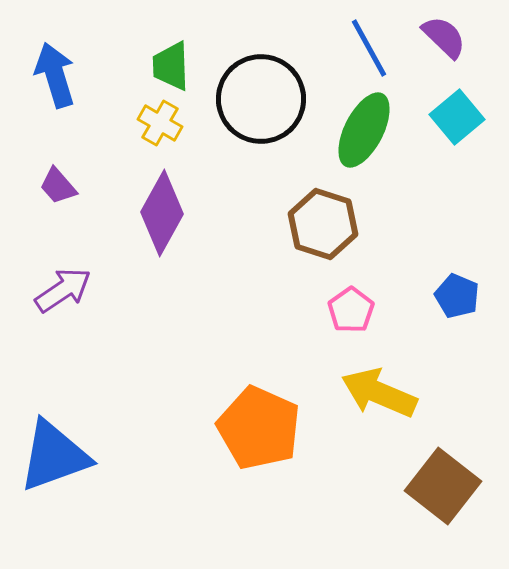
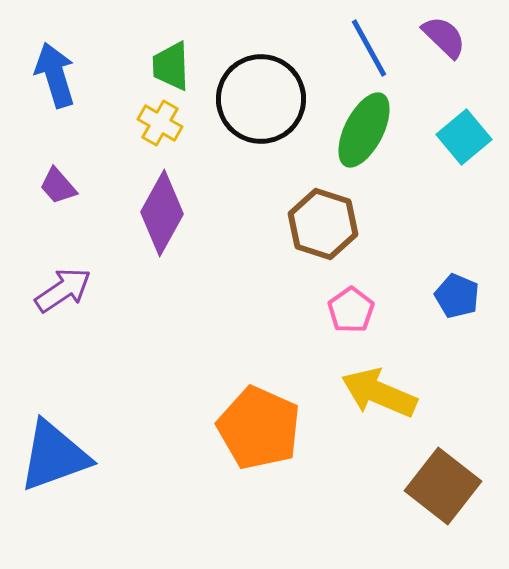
cyan square: moved 7 px right, 20 px down
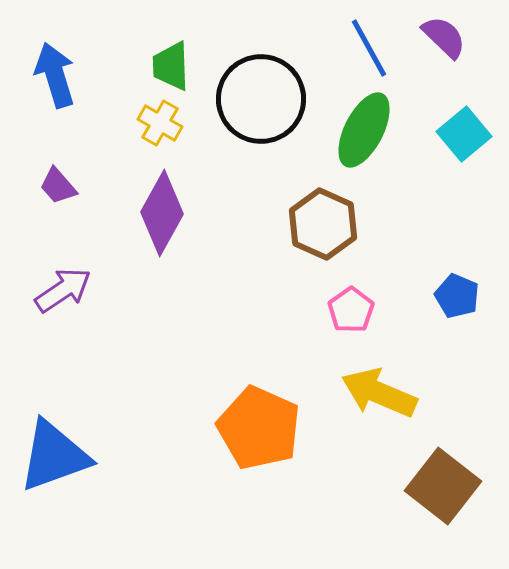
cyan square: moved 3 px up
brown hexagon: rotated 6 degrees clockwise
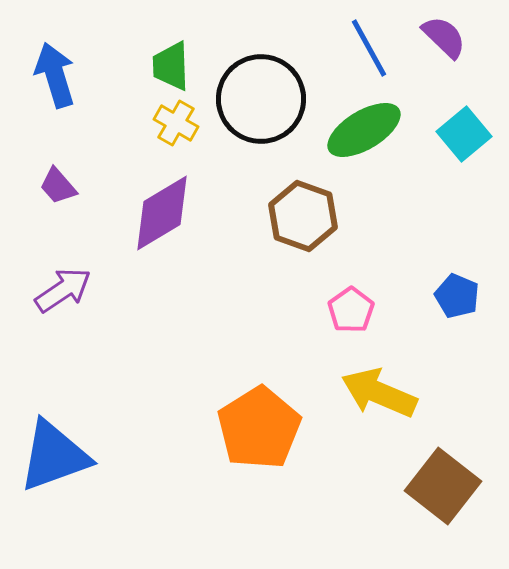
yellow cross: moved 16 px right
green ellipse: rotated 32 degrees clockwise
purple diamond: rotated 30 degrees clockwise
brown hexagon: moved 20 px left, 8 px up; rotated 4 degrees counterclockwise
orange pentagon: rotated 16 degrees clockwise
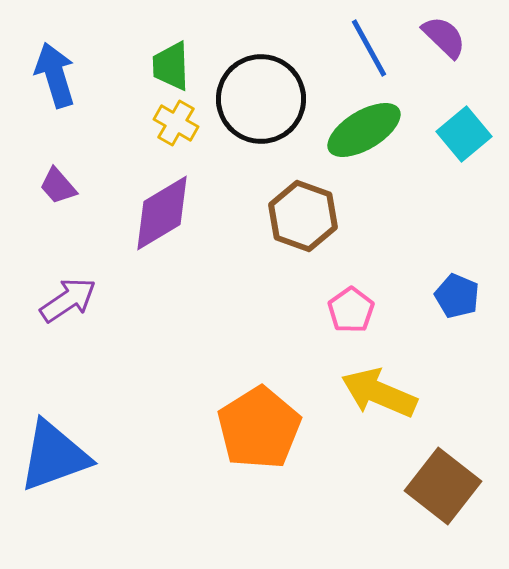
purple arrow: moved 5 px right, 10 px down
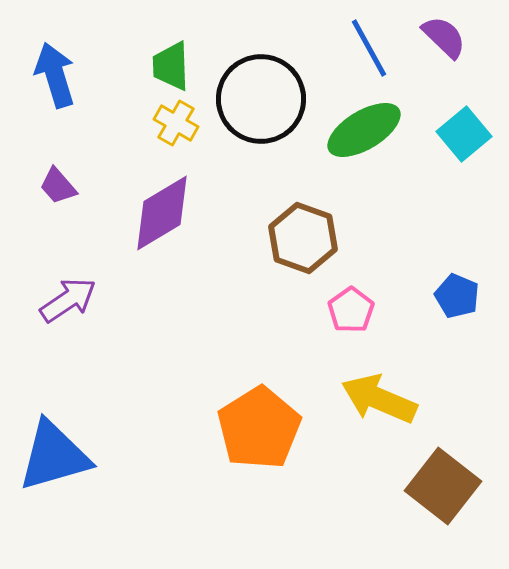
brown hexagon: moved 22 px down
yellow arrow: moved 6 px down
blue triangle: rotated 4 degrees clockwise
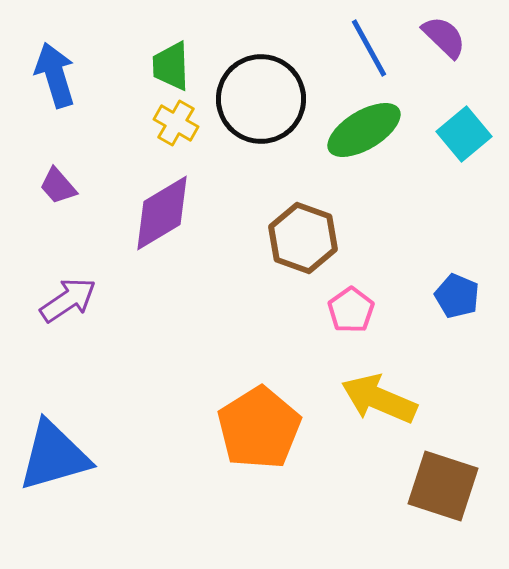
brown square: rotated 20 degrees counterclockwise
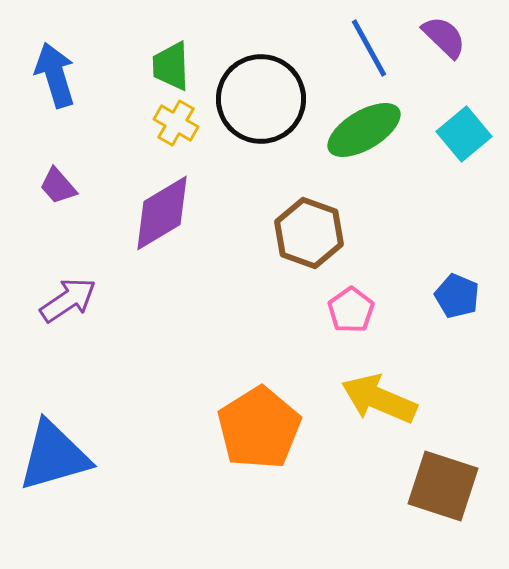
brown hexagon: moved 6 px right, 5 px up
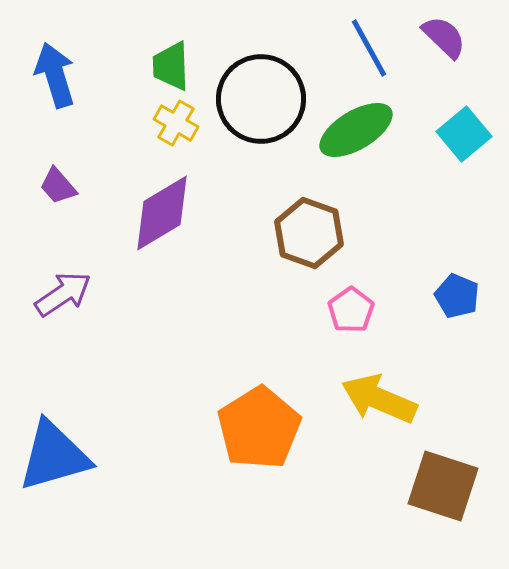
green ellipse: moved 8 px left
purple arrow: moved 5 px left, 6 px up
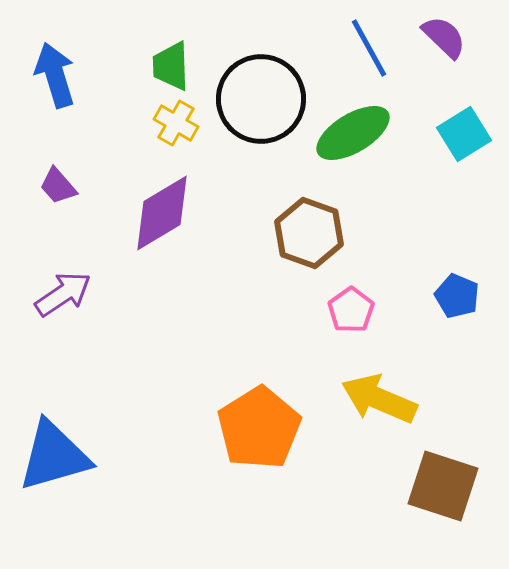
green ellipse: moved 3 px left, 3 px down
cyan square: rotated 8 degrees clockwise
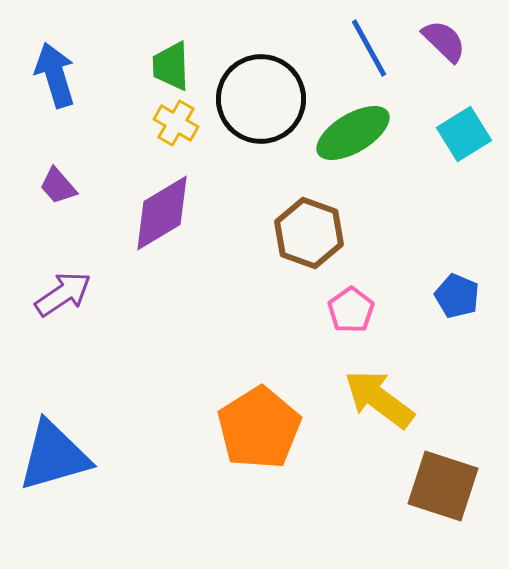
purple semicircle: moved 4 px down
yellow arrow: rotated 14 degrees clockwise
